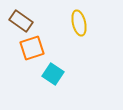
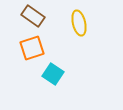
brown rectangle: moved 12 px right, 5 px up
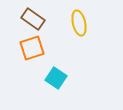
brown rectangle: moved 3 px down
cyan square: moved 3 px right, 4 px down
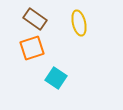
brown rectangle: moved 2 px right
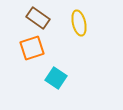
brown rectangle: moved 3 px right, 1 px up
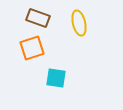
brown rectangle: rotated 15 degrees counterclockwise
cyan square: rotated 25 degrees counterclockwise
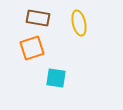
brown rectangle: rotated 10 degrees counterclockwise
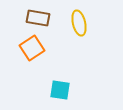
orange square: rotated 15 degrees counterclockwise
cyan square: moved 4 px right, 12 px down
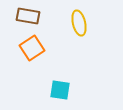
brown rectangle: moved 10 px left, 2 px up
